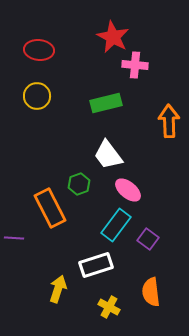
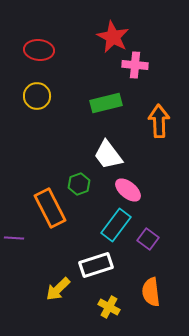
orange arrow: moved 10 px left
yellow arrow: rotated 152 degrees counterclockwise
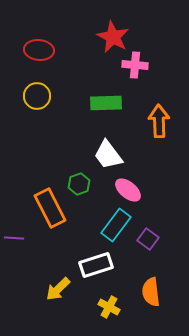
green rectangle: rotated 12 degrees clockwise
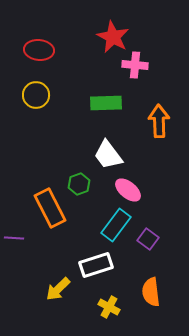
yellow circle: moved 1 px left, 1 px up
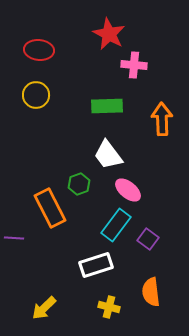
red star: moved 4 px left, 3 px up
pink cross: moved 1 px left
green rectangle: moved 1 px right, 3 px down
orange arrow: moved 3 px right, 2 px up
yellow arrow: moved 14 px left, 19 px down
yellow cross: rotated 15 degrees counterclockwise
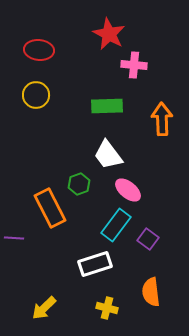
white rectangle: moved 1 px left, 1 px up
yellow cross: moved 2 px left, 1 px down
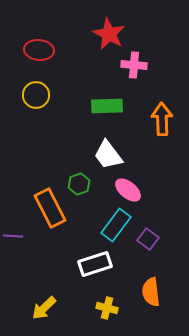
purple line: moved 1 px left, 2 px up
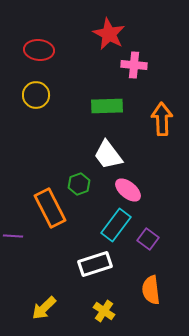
orange semicircle: moved 2 px up
yellow cross: moved 3 px left, 3 px down; rotated 20 degrees clockwise
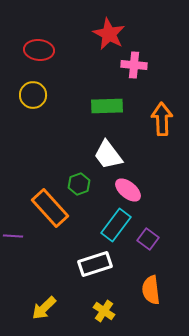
yellow circle: moved 3 px left
orange rectangle: rotated 15 degrees counterclockwise
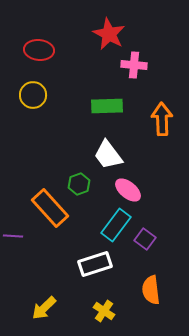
purple square: moved 3 px left
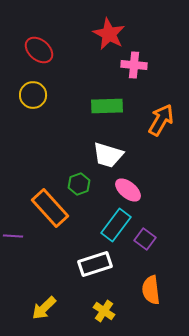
red ellipse: rotated 36 degrees clockwise
orange arrow: moved 1 px left, 1 px down; rotated 32 degrees clockwise
white trapezoid: rotated 36 degrees counterclockwise
